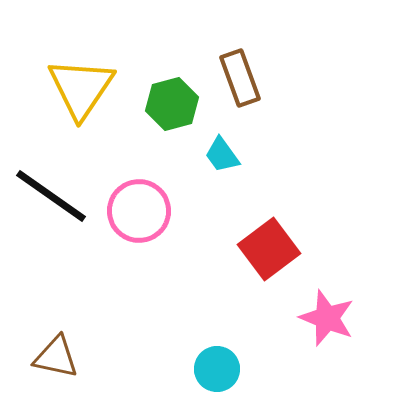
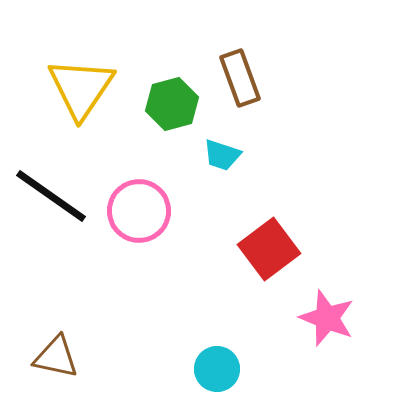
cyan trapezoid: rotated 36 degrees counterclockwise
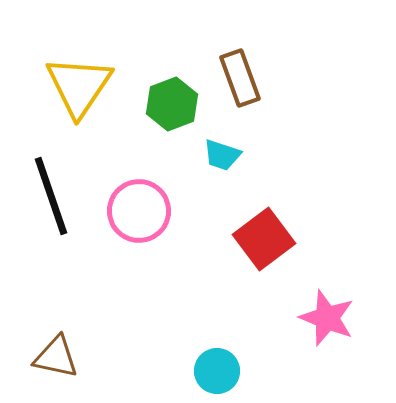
yellow triangle: moved 2 px left, 2 px up
green hexagon: rotated 6 degrees counterclockwise
black line: rotated 36 degrees clockwise
red square: moved 5 px left, 10 px up
cyan circle: moved 2 px down
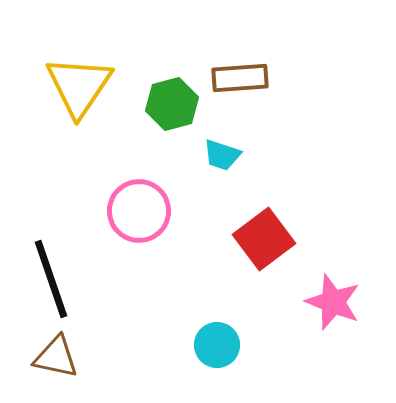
brown rectangle: rotated 74 degrees counterclockwise
green hexagon: rotated 6 degrees clockwise
black line: moved 83 px down
pink star: moved 6 px right, 16 px up
cyan circle: moved 26 px up
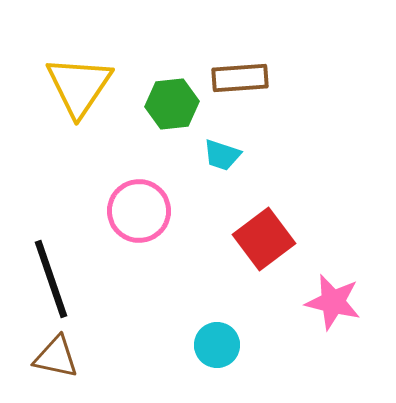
green hexagon: rotated 9 degrees clockwise
pink star: rotated 8 degrees counterclockwise
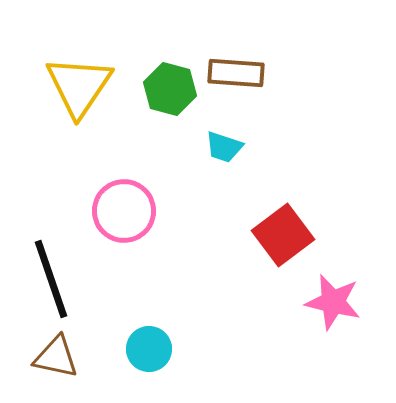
brown rectangle: moved 4 px left, 5 px up; rotated 8 degrees clockwise
green hexagon: moved 2 px left, 15 px up; rotated 21 degrees clockwise
cyan trapezoid: moved 2 px right, 8 px up
pink circle: moved 15 px left
red square: moved 19 px right, 4 px up
cyan circle: moved 68 px left, 4 px down
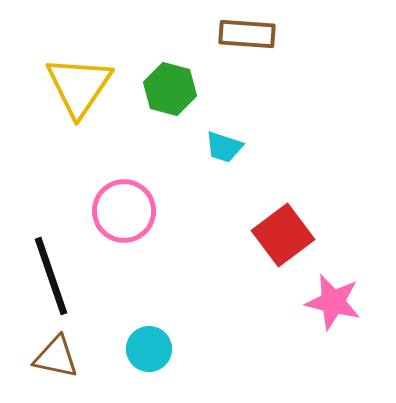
brown rectangle: moved 11 px right, 39 px up
black line: moved 3 px up
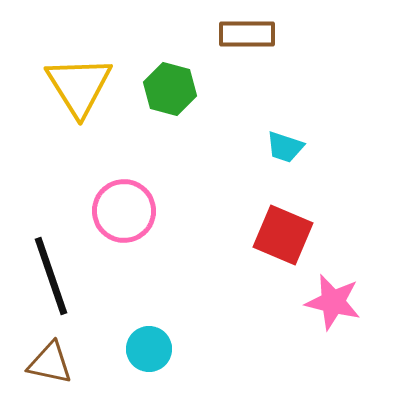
brown rectangle: rotated 4 degrees counterclockwise
yellow triangle: rotated 6 degrees counterclockwise
cyan trapezoid: moved 61 px right
red square: rotated 30 degrees counterclockwise
brown triangle: moved 6 px left, 6 px down
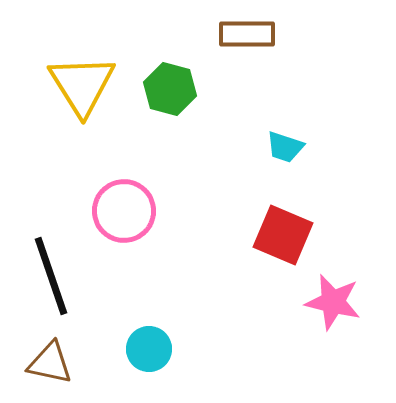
yellow triangle: moved 3 px right, 1 px up
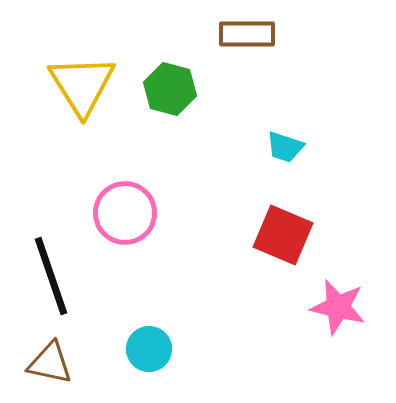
pink circle: moved 1 px right, 2 px down
pink star: moved 5 px right, 5 px down
